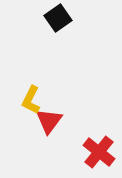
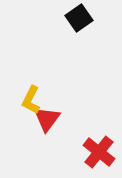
black square: moved 21 px right
red triangle: moved 2 px left, 2 px up
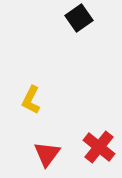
red triangle: moved 35 px down
red cross: moved 5 px up
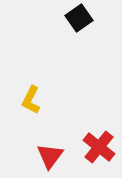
red triangle: moved 3 px right, 2 px down
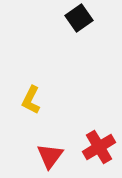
red cross: rotated 20 degrees clockwise
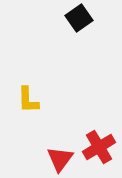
yellow L-shape: moved 3 px left; rotated 28 degrees counterclockwise
red triangle: moved 10 px right, 3 px down
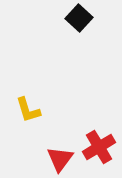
black square: rotated 12 degrees counterclockwise
yellow L-shape: moved 10 px down; rotated 16 degrees counterclockwise
